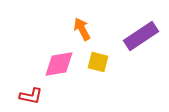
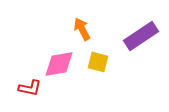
red L-shape: moved 1 px left, 8 px up
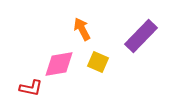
purple rectangle: rotated 12 degrees counterclockwise
yellow square: rotated 10 degrees clockwise
red L-shape: moved 1 px right
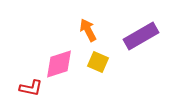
orange arrow: moved 6 px right, 1 px down
purple rectangle: rotated 16 degrees clockwise
pink diamond: rotated 8 degrees counterclockwise
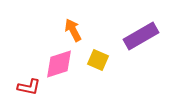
orange arrow: moved 15 px left
yellow square: moved 2 px up
red L-shape: moved 2 px left, 1 px up
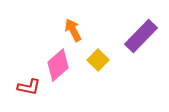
purple rectangle: rotated 16 degrees counterclockwise
yellow square: rotated 20 degrees clockwise
pink diamond: moved 1 px left, 1 px down; rotated 24 degrees counterclockwise
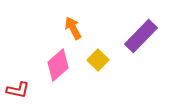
orange arrow: moved 2 px up
red L-shape: moved 11 px left, 3 px down
